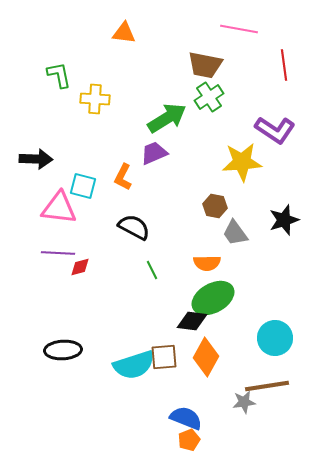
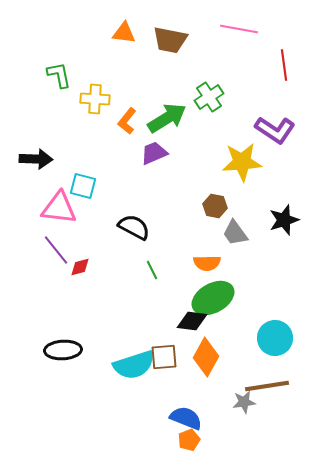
brown trapezoid: moved 35 px left, 25 px up
orange L-shape: moved 4 px right, 56 px up; rotated 12 degrees clockwise
purple line: moved 2 px left, 3 px up; rotated 48 degrees clockwise
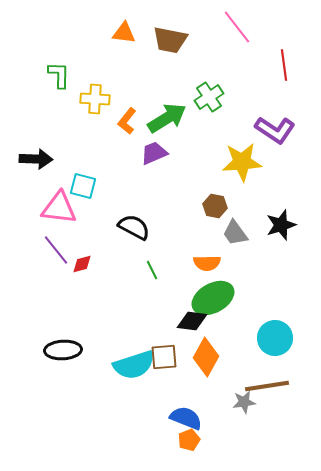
pink line: moved 2 px left, 2 px up; rotated 42 degrees clockwise
green L-shape: rotated 12 degrees clockwise
black star: moved 3 px left, 5 px down
red diamond: moved 2 px right, 3 px up
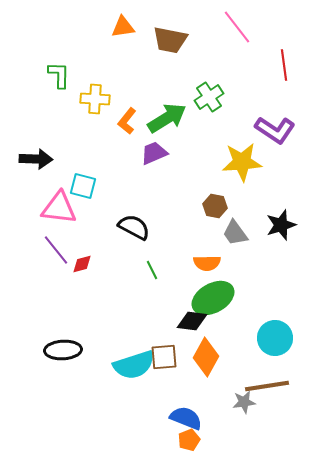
orange triangle: moved 1 px left, 6 px up; rotated 15 degrees counterclockwise
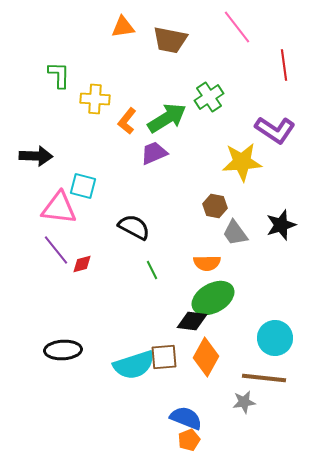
black arrow: moved 3 px up
brown line: moved 3 px left, 8 px up; rotated 15 degrees clockwise
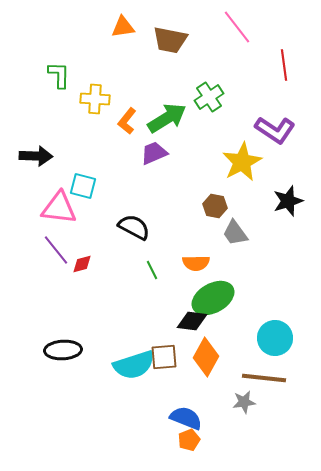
yellow star: rotated 24 degrees counterclockwise
black star: moved 7 px right, 24 px up
orange semicircle: moved 11 px left
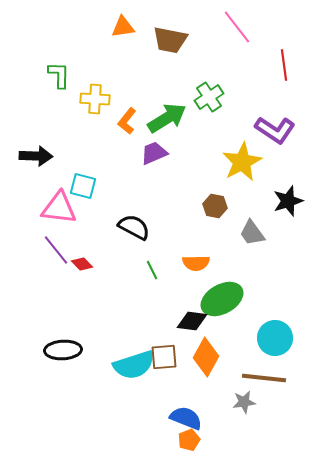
gray trapezoid: moved 17 px right
red diamond: rotated 60 degrees clockwise
green ellipse: moved 9 px right, 1 px down
